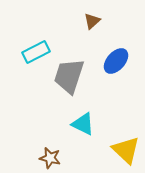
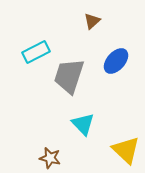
cyan triangle: rotated 20 degrees clockwise
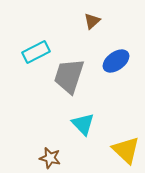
blue ellipse: rotated 12 degrees clockwise
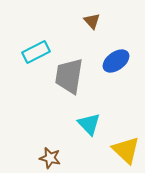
brown triangle: rotated 30 degrees counterclockwise
gray trapezoid: rotated 9 degrees counterclockwise
cyan triangle: moved 6 px right
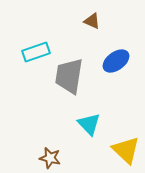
brown triangle: rotated 24 degrees counterclockwise
cyan rectangle: rotated 8 degrees clockwise
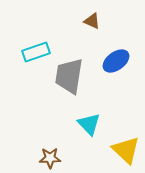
brown star: rotated 15 degrees counterclockwise
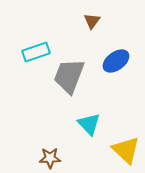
brown triangle: rotated 42 degrees clockwise
gray trapezoid: rotated 12 degrees clockwise
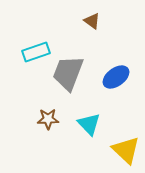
brown triangle: rotated 30 degrees counterclockwise
blue ellipse: moved 16 px down
gray trapezoid: moved 1 px left, 3 px up
brown star: moved 2 px left, 39 px up
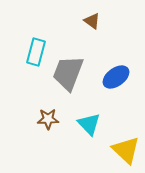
cyan rectangle: rotated 56 degrees counterclockwise
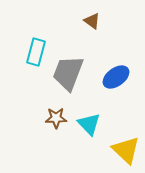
brown star: moved 8 px right, 1 px up
